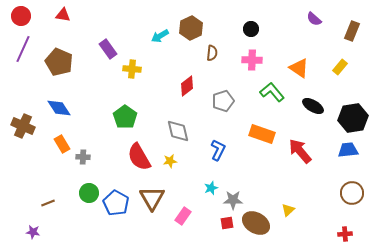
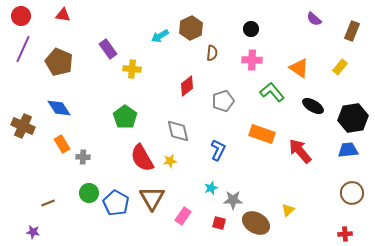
red semicircle at (139, 157): moved 3 px right, 1 px down
red square at (227, 223): moved 8 px left; rotated 24 degrees clockwise
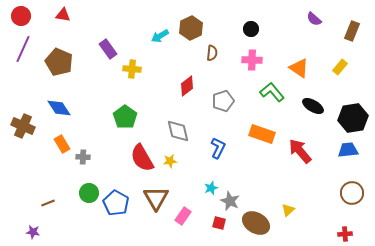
blue L-shape at (218, 150): moved 2 px up
brown triangle at (152, 198): moved 4 px right
gray star at (233, 200): moved 3 px left, 1 px down; rotated 24 degrees clockwise
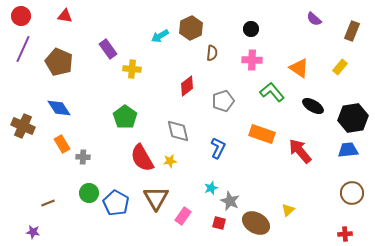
red triangle at (63, 15): moved 2 px right, 1 px down
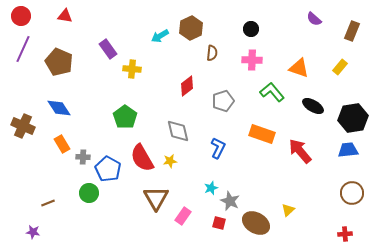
orange triangle at (299, 68): rotated 15 degrees counterclockwise
blue pentagon at (116, 203): moved 8 px left, 34 px up
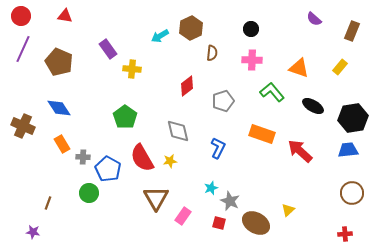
red arrow at (300, 151): rotated 8 degrees counterclockwise
brown line at (48, 203): rotated 48 degrees counterclockwise
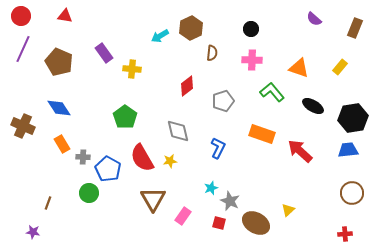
brown rectangle at (352, 31): moved 3 px right, 3 px up
purple rectangle at (108, 49): moved 4 px left, 4 px down
brown triangle at (156, 198): moved 3 px left, 1 px down
